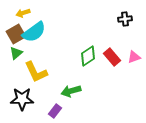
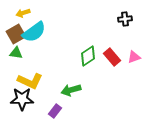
green triangle: rotated 48 degrees clockwise
yellow L-shape: moved 6 px left, 9 px down; rotated 40 degrees counterclockwise
green arrow: moved 1 px up
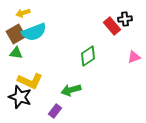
cyan semicircle: rotated 15 degrees clockwise
red rectangle: moved 31 px up
black star: moved 2 px left, 2 px up; rotated 20 degrees clockwise
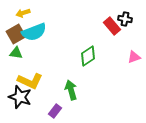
black cross: rotated 16 degrees clockwise
green arrow: rotated 90 degrees clockwise
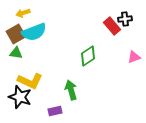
black cross: rotated 16 degrees counterclockwise
purple rectangle: rotated 40 degrees clockwise
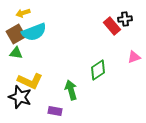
green diamond: moved 10 px right, 14 px down
purple rectangle: rotated 24 degrees clockwise
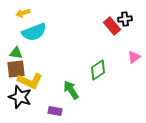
brown square: moved 35 px down; rotated 24 degrees clockwise
pink triangle: rotated 16 degrees counterclockwise
green arrow: rotated 18 degrees counterclockwise
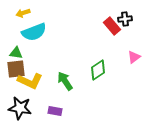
green arrow: moved 6 px left, 9 px up
black star: moved 11 px down; rotated 10 degrees counterclockwise
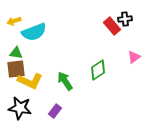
yellow arrow: moved 9 px left, 8 px down
purple rectangle: rotated 64 degrees counterclockwise
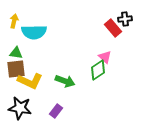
yellow arrow: rotated 120 degrees clockwise
red rectangle: moved 1 px right, 2 px down
cyan semicircle: rotated 20 degrees clockwise
pink triangle: moved 29 px left; rotated 40 degrees counterclockwise
green arrow: rotated 144 degrees clockwise
purple rectangle: moved 1 px right
